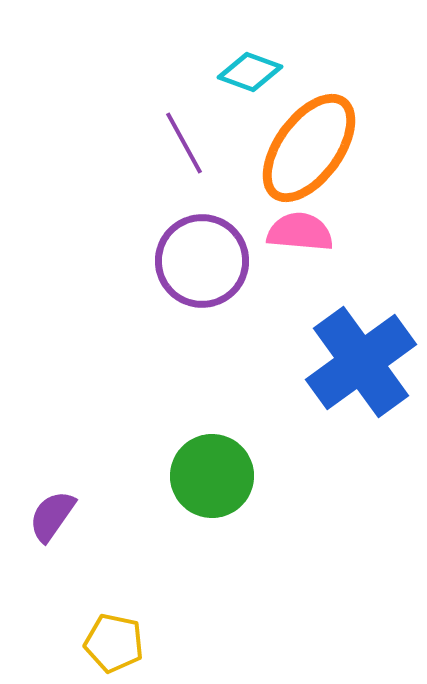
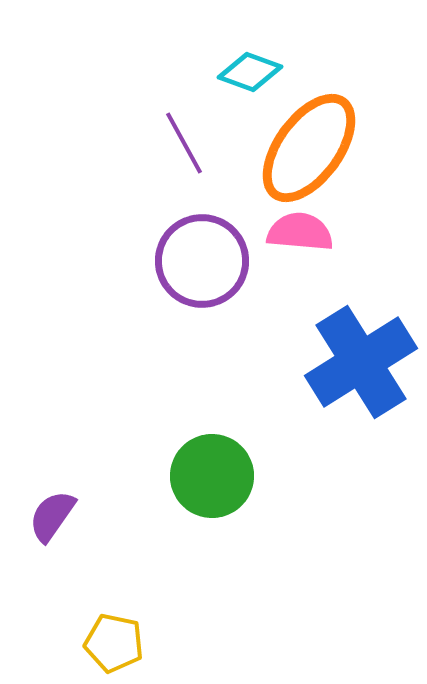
blue cross: rotated 4 degrees clockwise
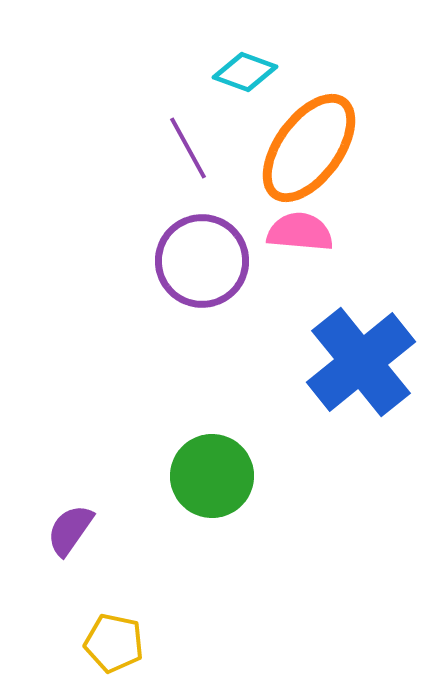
cyan diamond: moved 5 px left
purple line: moved 4 px right, 5 px down
blue cross: rotated 7 degrees counterclockwise
purple semicircle: moved 18 px right, 14 px down
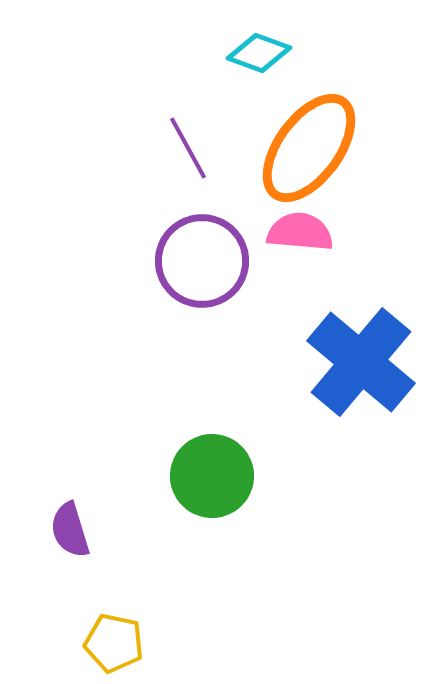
cyan diamond: moved 14 px right, 19 px up
blue cross: rotated 11 degrees counterclockwise
purple semicircle: rotated 52 degrees counterclockwise
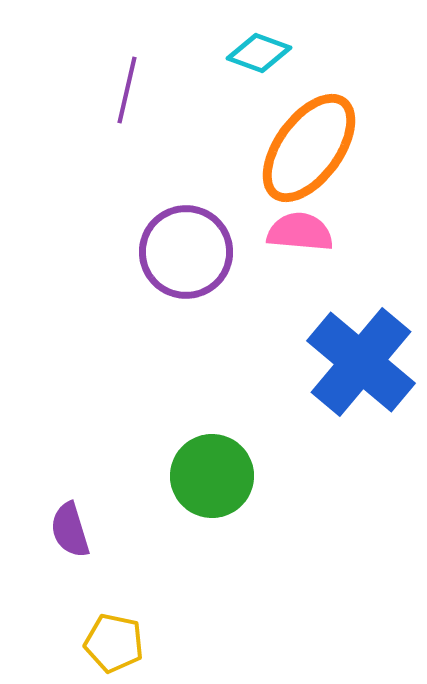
purple line: moved 61 px left, 58 px up; rotated 42 degrees clockwise
purple circle: moved 16 px left, 9 px up
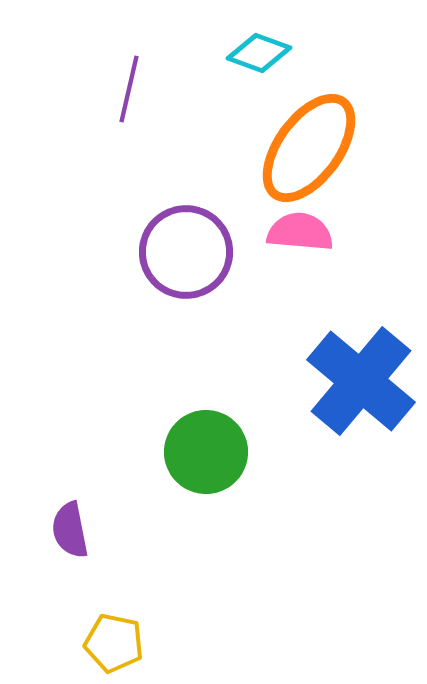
purple line: moved 2 px right, 1 px up
blue cross: moved 19 px down
green circle: moved 6 px left, 24 px up
purple semicircle: rotated 6 degrees clockwise
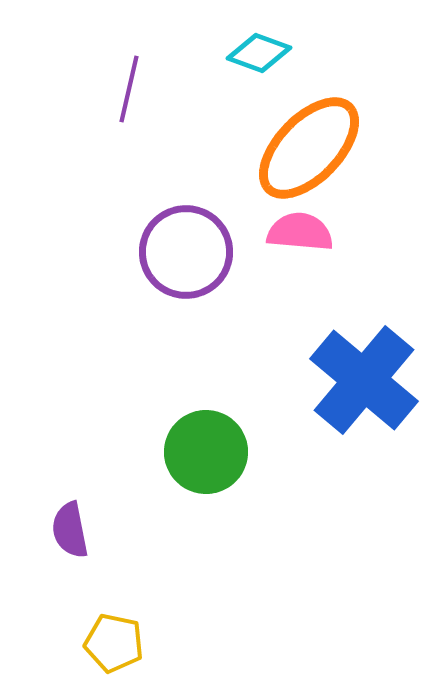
orange ellipse: rotated 8 degrees clockwise
blue cross: moved 3 px right, 1 px up
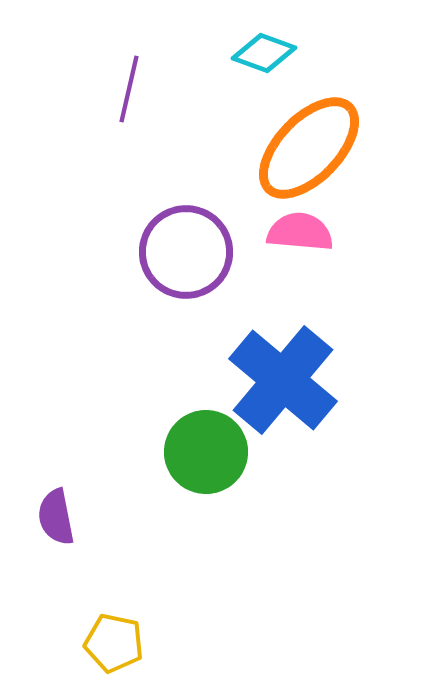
cyan diamond: moved 5 px right
blue cross: moved 81 px left
purple semicircle: moved 14 px left, 13 px up
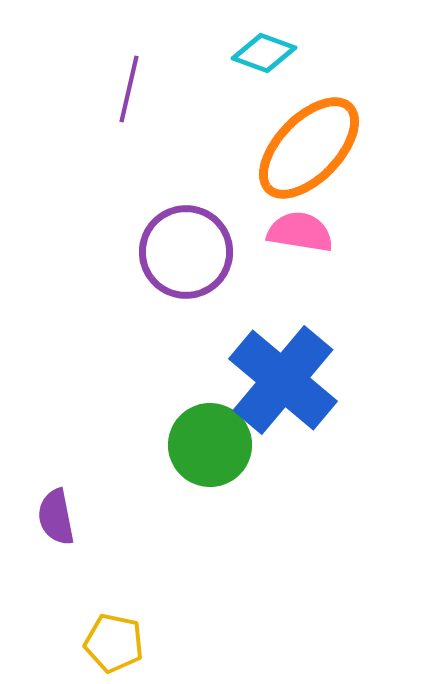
pink semicircle: rotated 4 degrees clockwise
green circle: moved 4 px right, 7 px up
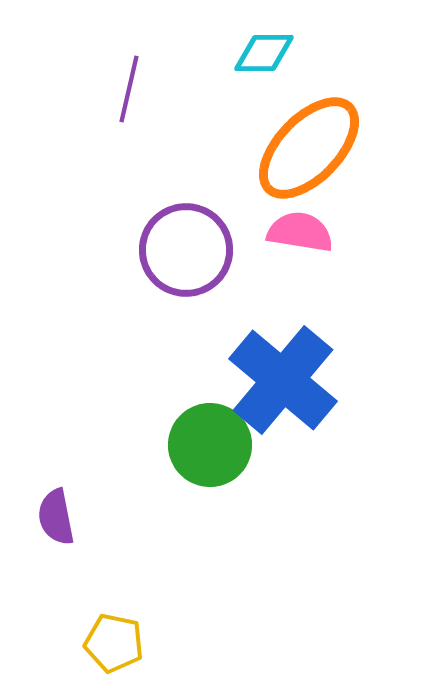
cyan diamond: rotated 20 degrees counterclockwise
purple circle: moved 2 px up
